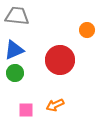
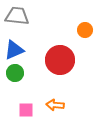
orange circle: moved 2 px left
orange arrow: rotated 30 degrees clockwise
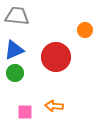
red circle: moved 4 px left, 3 px up
orange arrow: moved 1 px left, 1 px down
pink square: moved 1 px left, 2 px down
